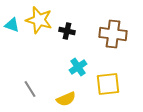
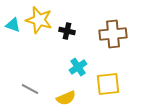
cyan triangle: moved 1 px right
brown cross: rotated 12 degrees counterclockwise
gray line: rotated 30 degrees counterclockwise
yellow semicircle: moved 1 px up
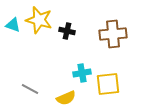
cyan cross: moved 4 px right, 6 px down; rotated 24 degrees clockwise
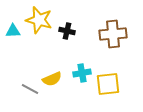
cyan triangle: moved 6 px down; rotated 21 degrees counterclockwise
yellow semicircle: moved 14 px left, 19 px up
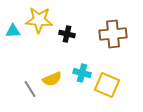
yellow star: rotated 12 degrees counterclockwise
black cross: moved 3 px down
cyan cross: rotated 24 degrees clockwise
yellow square: moved 1 px left, 1 px down; rotated 30 degrees clockwise
gray line: rotated 30 degrees clockwise
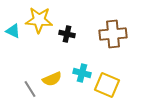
cyan triangle: rotated 28 degrees clockwise
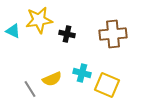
yellow star: rotated 12 degrees counterclockwise
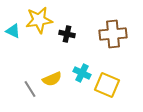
cyan cross: rotated 12 degrees clockwise
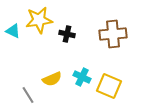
cyan cross: moved 4 px down
yellow square: moved 2 px right, 1 px down
gray line: moved 2 px left, 6 px down
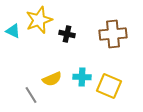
yellow star: rotated 12 degrees counterclockwise
cyan cross: rotated 24 degrees counterclockwise
gray line: moved 3 px right
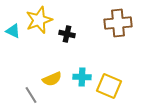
brown cross: moved 5 px right, 11 px up
